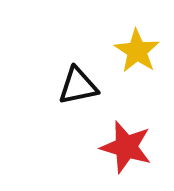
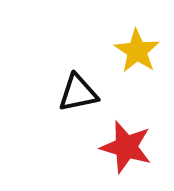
black triangle: moved 7 px down
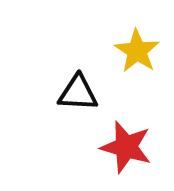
black triangle: rotated 15 degrees clockwise
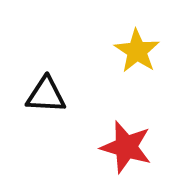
black triangle: moved 32 px left, 2 px down
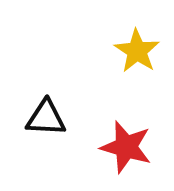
black triangle: moved 23 px down
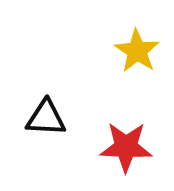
red star: rotated 14 degrees counterclockwise
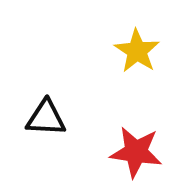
red star: moved 10 px right, 5 px down; rotated 6 degrees clockwise
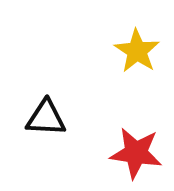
red star: moved 1 px down
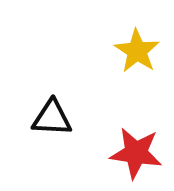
black triangle: moved 6 px right
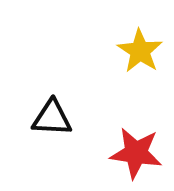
yellow star: moved 3 px right
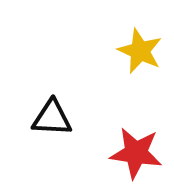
yellow star: rotated 9 degrees counterclockwise
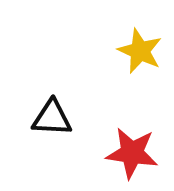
red star: moved 4 px left
